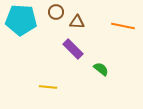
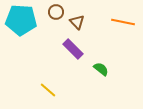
brown triangle: rotated 42 degrees clockwise
orange line: moved 4 px up
yellow line: moved 3 px down; rotated 36 degrees clockwise
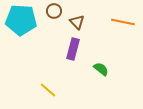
brown circle: moved 2 px left, 1 px up
purple rectangle: rotated 60 degrees clockwise
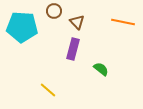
cyan pentagon: moved 1 px right, 7 px down
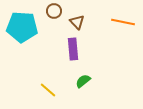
purple rectangle: rotated 20 degrees counterclockwise
green semicircle: moved 18 px left, 12 px down; rotated 77 degrees counterclockwise
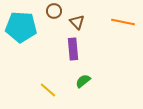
cyan pentagon: moved 1 px left
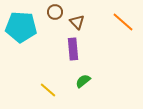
brown circle: moved 1 px right, 1 px down
orange line: rotated 30 degrees clockwise
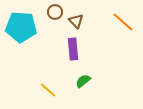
brown triangle: moved 1 px left, 1 px up
